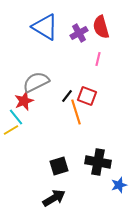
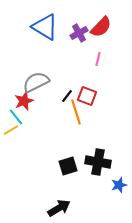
red semicircle: rotated 120 degrees counterclockwise
black square: moved 9 px right
black arrow: moved 5 px right, 10 px down
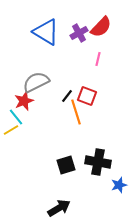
blue triangle: moved 1 px right, 5 px down
black square: moved 2 px left, 1 px up
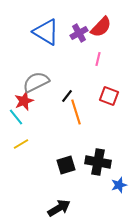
red square: moved 22 px right
yellow line: moved 10 px right, 14 px down
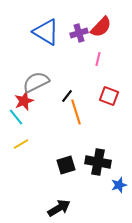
purple cross: rotated 12 degrees clockwise
